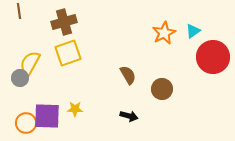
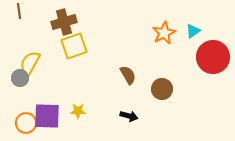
yellow square: moved 6 px right, 7 px up
yellow star: moved 3 px right, 2 px down
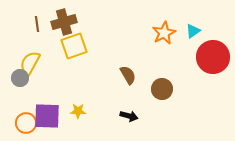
brown line: moved 18 px right, 13 px down
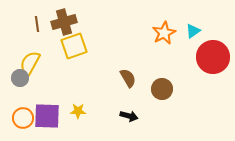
brown semicircle: moved 3 px down
orange circle: moved 3 px left, 5 px up
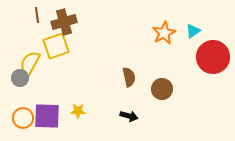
brown line: moved 9 px up
yellow square: moved 18 px left
brown semicircle: moved 1 px right, 1 px up; rotated 18 degrees clockwise
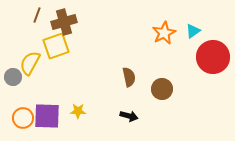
brown line: rotated 28 degrees clockwise
gray circle: moved 7 px left, 1 px up
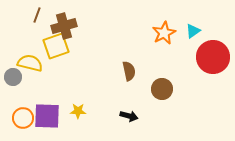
brown cross: moved 4 px down
yellow semicircle: rotated 75 degrees clockwise
brown semicircle: moved 6 px up
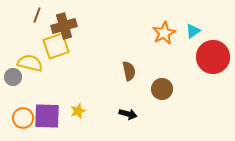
yellow star: rotated 21 degrees counterclockwise
black arrow: moved 1 px left, 2 px up
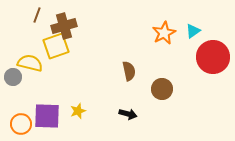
orange circle: moved 2 px left, 6 px down
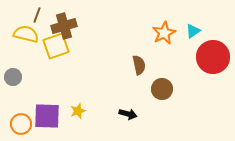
yellow semicircle: moved 4 px left, 29 px up
brown semicircle: moved 10 px right, 6 px up
